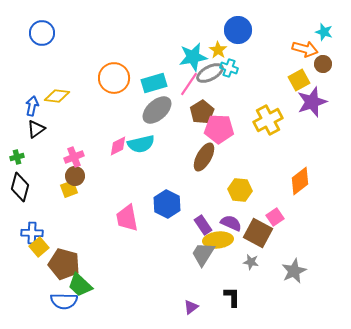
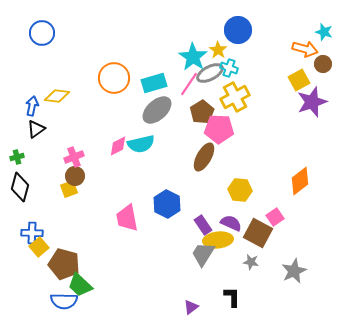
cyan star at (193, 57): rotated 28 degrees counterclockwise
yellow cross at (268, 120): moved 33 px left, 23 px up
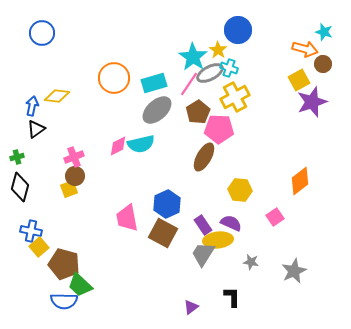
brown pentagon at (202, 112): moved 4 px left
blue hexagon at (167, 204): rotated 8 degrees clockwise
blue cross at (32, 233): moved 1 px left, 2 px up; rotated 10 degrees clockwise
brown square at (258, 233): moved 95 px left
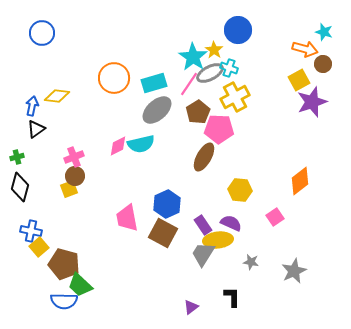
yellow star at (218, 50): moved 4 px left
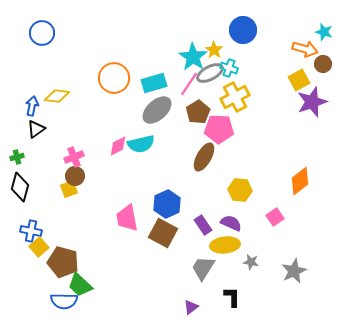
blue circle at (238, 30): moved 5 px right
yellow ellipse at (218, 240): moved 7 px right, 5 px down
gray trapezoid at (203, 254): moved 14 px down
brown pentagon at (64, 264): moved 1 px left, 2 px up
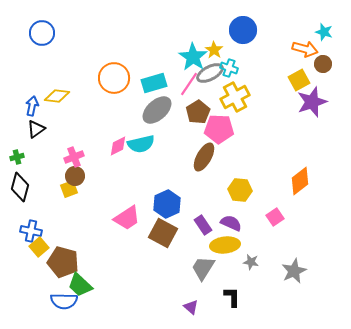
pink trapezoid at (127, 218): rotated 112 degrees counterclockwise
purple triangle at (191, 307): rotated 42 degrees counterclockwise
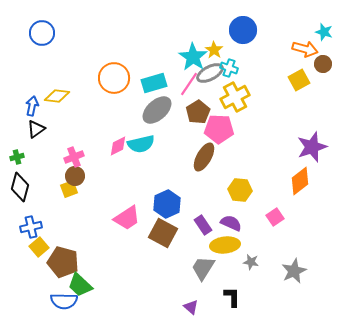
purple star at (312, 102): moved 45 px down
blue cross at (31, 231): moved 4 px up; rotated 25 degrees counterclockwise
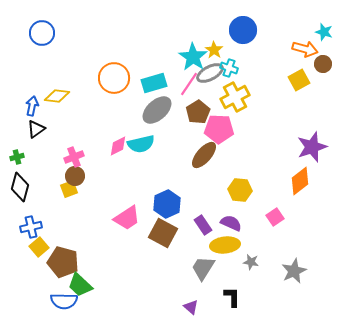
brown ellipse at (204, 157): moved 2 px up; rotated 12 degrees clockwise
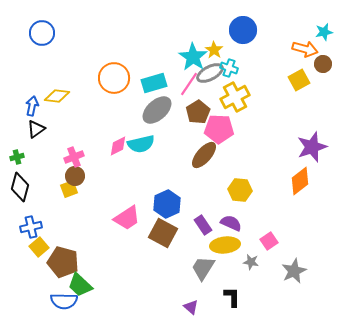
cyan star at (324, 32): rotated 30 degrees counterclockwise
pink square at (275, 217): moved 6 px left, 24 px down
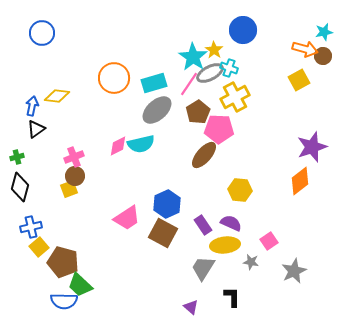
brown circle at (323, 64): moved 8 px up
